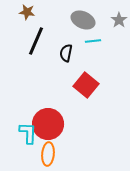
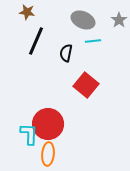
cyan L-shape: moved 1 px right, 1 px down
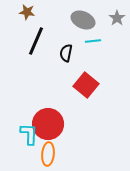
gray star: moved 2 px left, 2 px up
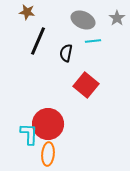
black line: moved 2 px right
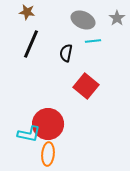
black line: moved 7 px left, 3 px down
red square: moved 1 px down
cyan L-shape: rotated 100 degrees clockwise
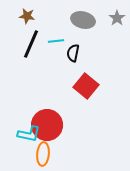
brown star: moved 4 px down
gray ellipse: rotated 10 degrees counterclockwise
cyan line: moved 37 px left
black semicircle: moved 7 px right
red circle: moved 1 px left, 1 px down
orange ellipse: moved 5 px left
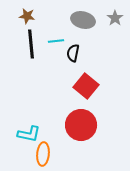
gray star: moved 2 px left
black line: rotated 28 degrees counterclockwise
red circle: moved 34 px right
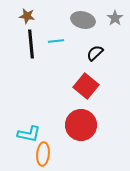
black semicircle: moved 22 px right; rotated 36 degrees clockwise
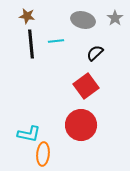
red square: rotated 15 degrees clockwise
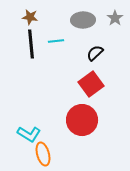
brown star: moved 3 px right, 1 px down
gray ellipse: rotated 15 degrees counterclockwise
red square: moved 5 px right, 2 px up
red circle: moved 1 px right, 5 px up
cyan L-shape: rotated 20 degrees clockwise
orange ellipse: rotated 20 degrees counterclockwise
